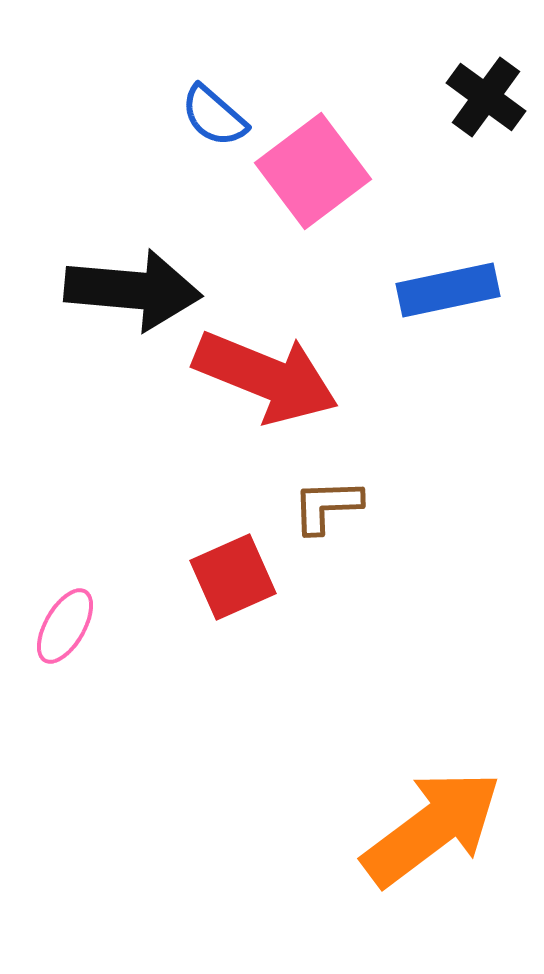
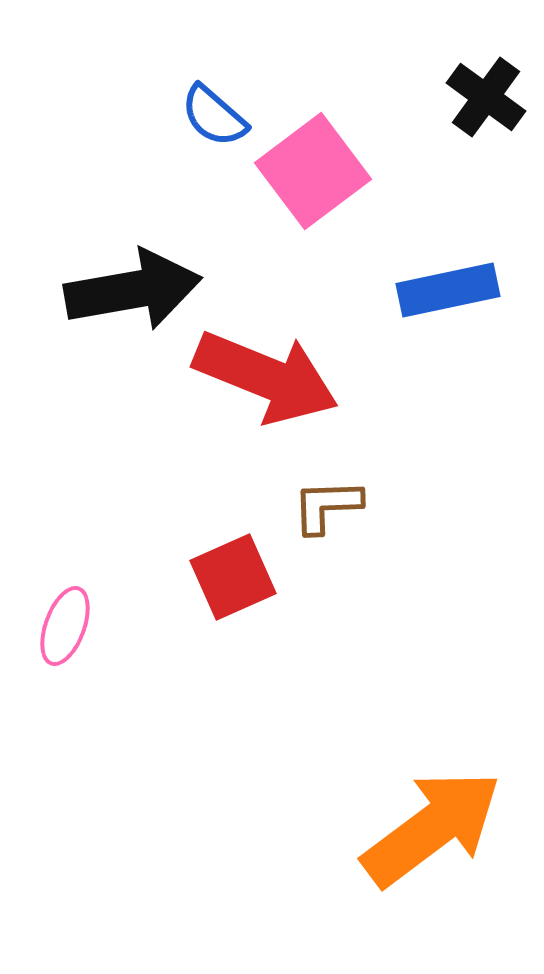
black arrow: rotated 15 degrees counterclockwise
pink ellipse: rotated 10 degrees counterclockwise
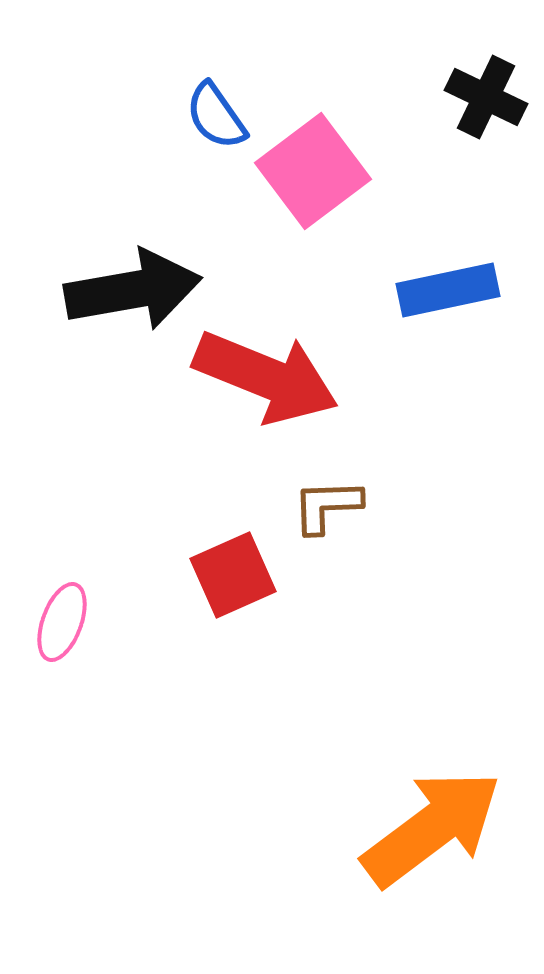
black cross: rotated 10 degrees counterclockwise
blue semicircle: moved 2 px right; rotated 14 degrees clockwise
red square: moved 2 px up
pink ellipse: moved 3 px left, 4 px up
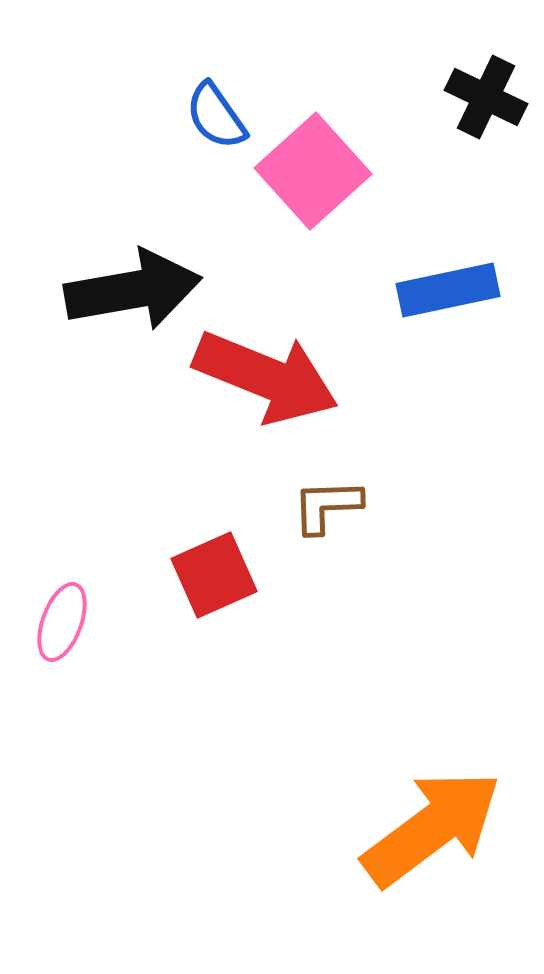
pink square: rotated 5 degrees counterclockwise
red square: moved 19 px left
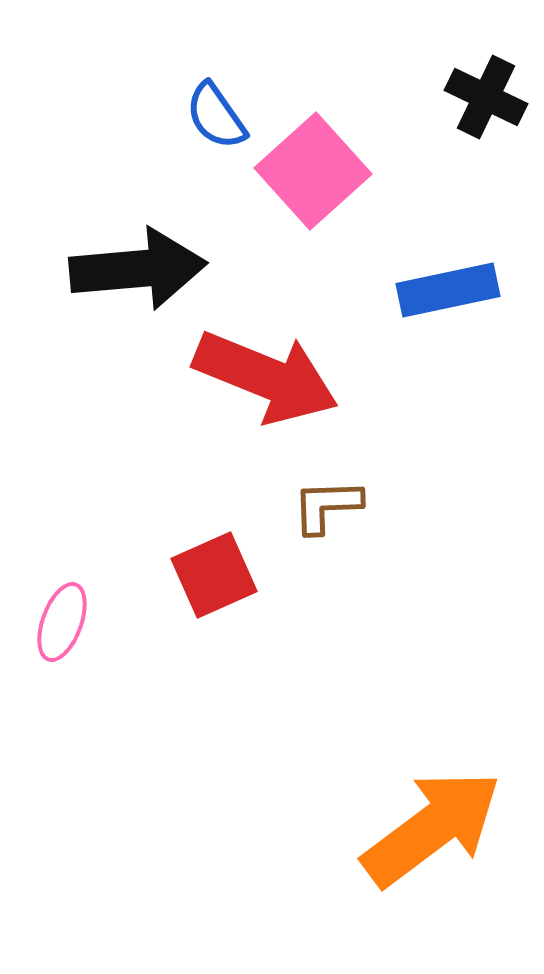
black arrow: moved 5 px right, 21 px up; rotated 5 degrees clockwise
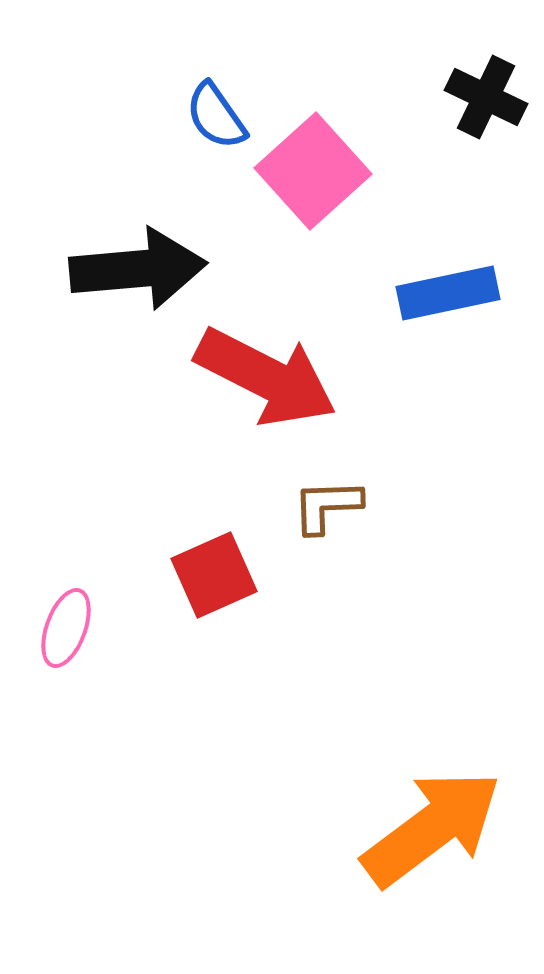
blue rectangle: moved 3 px down
red arrow: rotated 5 degrees clockwise
pink ellipse: moved 4 px right, 6 px down
